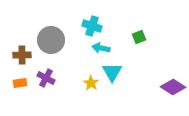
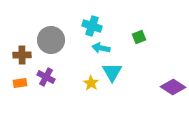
purple cross: moved 1 px up
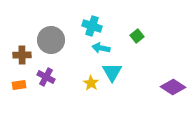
green square: moved 2 px left, 1 px up; rotated 16 degrees counterclockwise
orange rectangle: moved 1 px left, 2 px down
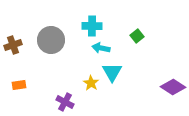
cyan cross: rotated 18 degrees counterclockwise
brown cross: moved 9 px left, 10 px up; rotated 18 degrees counterclockwise
purple cross: moved 19 px right, 25 px down
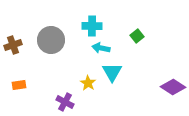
yellow star: moved 3 px left
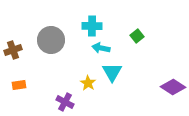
brown cross: moved 5 px down
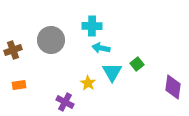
green square: moved 28 px down
purple diamond: rotated 65 degrees clockwise
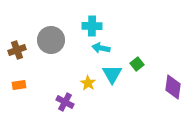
brown cross: moved 4 px right
cyan triangle: moved 2 px down
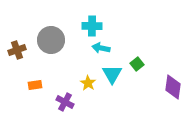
orange rectangle: moved 16 px right
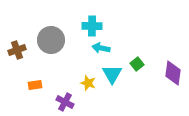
yellow star: rotated 14 degrees counterclockwise
purple diamond: moved 14 px up
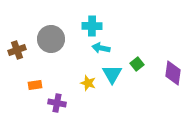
gray circle: moved 1 px up
purple cross: moved 8 px left, 1 px down; rotated 18 degrees counterclockwise
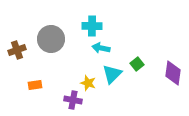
cyan triangle: rotated 15 degrees clockwise
purple cross: moved 16 px right, 3 px up
